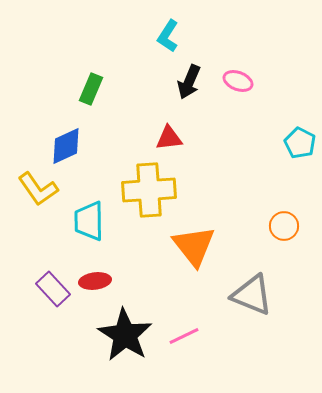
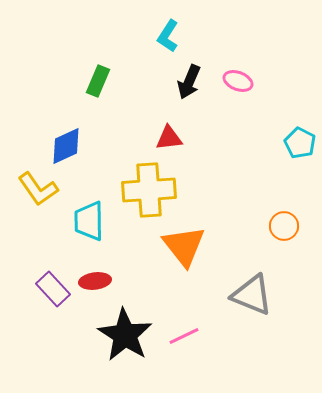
green rectangle: moved 7 px right, 8 px up
orange triangle: moved 10 px left
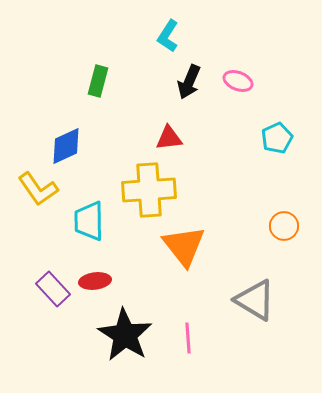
green rectangle: rotated 8 degrees counterclockwise
cyan pentagon: moved 23 px left, 5 px up; rotated 20 degrees clockwise
gray triangle: moved 3 px right, 5 px down; rotated 9 degrees clockwise
pink line: moved 4 px right, 2 px down; rotated 68 degrees counterclockwise
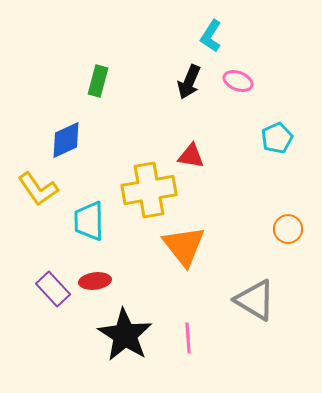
cyan L-shape: moved 43 px right
red triangle: moved 22 px right, 18 px down; rotated 16 degrees clockwise
blue diamond: moved 6 px up
yellow cross: rotated 6 degrees counterclockwise
orange circle: moved 4 px right, 3 px down
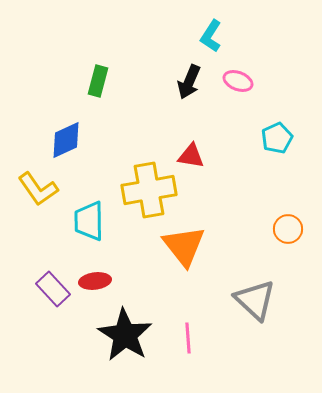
gray triangle: rotated 12 degrees clockwise
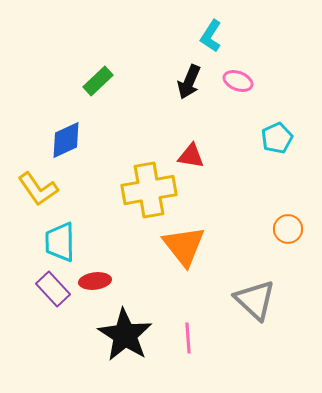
green rectangle: rotated 32 degrees clockwise
cyan trapezoid: moved 29 px left, 21 px down
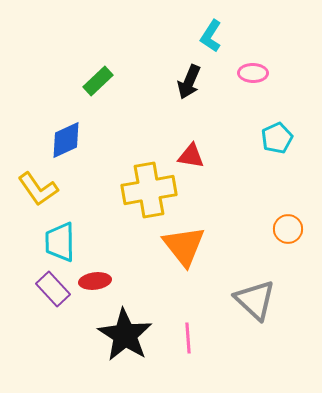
pink ellipse: moved 15 px right, 8 px up; rotated 20 degrees counterclockwise
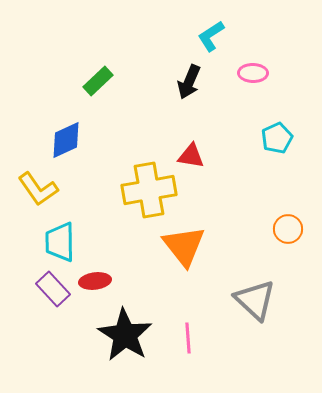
cyan L-shape: rotated 24 degrees clockwise
